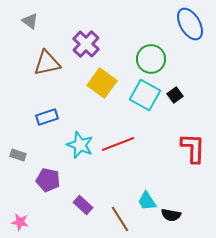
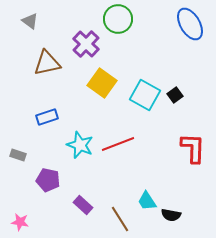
green circle: moved 33 px left, 40 px up
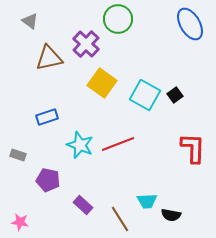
brown triangle: moved 2 px right, 5 px up
cyan trapezoid: rotated 60 degrees counterclockwise
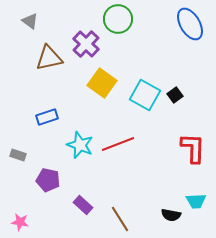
cyan trapezoid: moved 49 px right
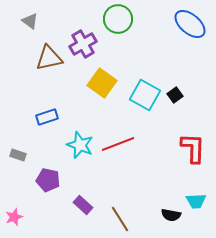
blue ellipse: rotated 20 degrees counterclockwise
purple cross: moved 3 px left; rotated 16 degrees clockwise
pink star: moved 6 px left, 5 px up; rotated 30 degrees counterclockwise
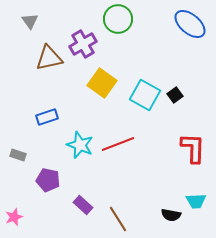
gray triangle: rotated 18 degrees clockwise
brown line: moved 2 px left
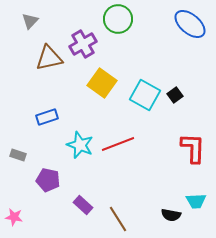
gray triangle: rotated 18 degrees clockwise
pink star: rotated 30 degrees clockwise
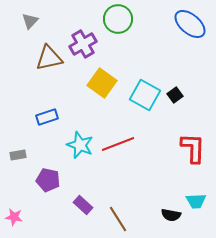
gray rectangle: rotated 28 degrees counterclockwise
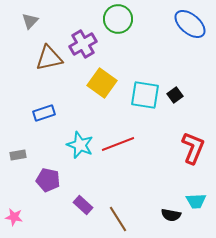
cyan square: rotated 20 degrees counterclockwise
blue rectangle: moved 3 px left, 4 px up
red L-shape: rotated 20 degrees clockwise
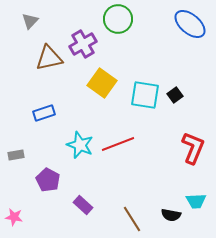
gray rectangle: moved 2 px left
purple pentagon: rotated 15 degrees clockwise
brown line: moved 14 px right
